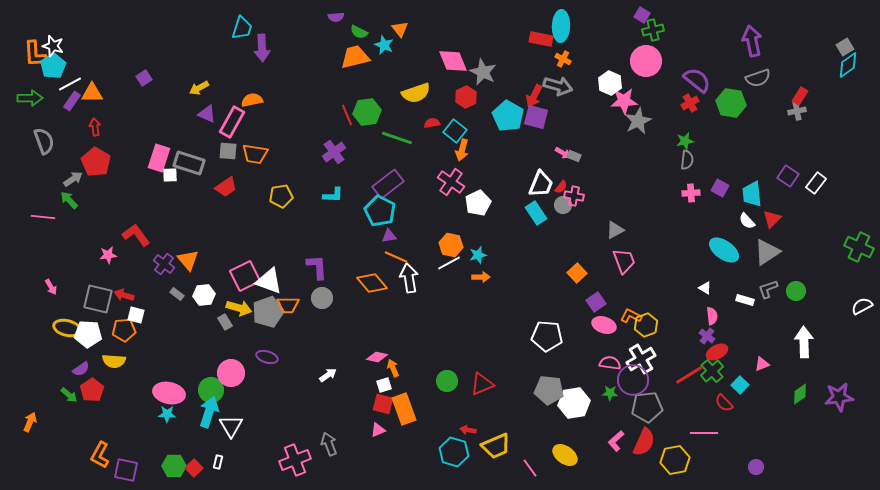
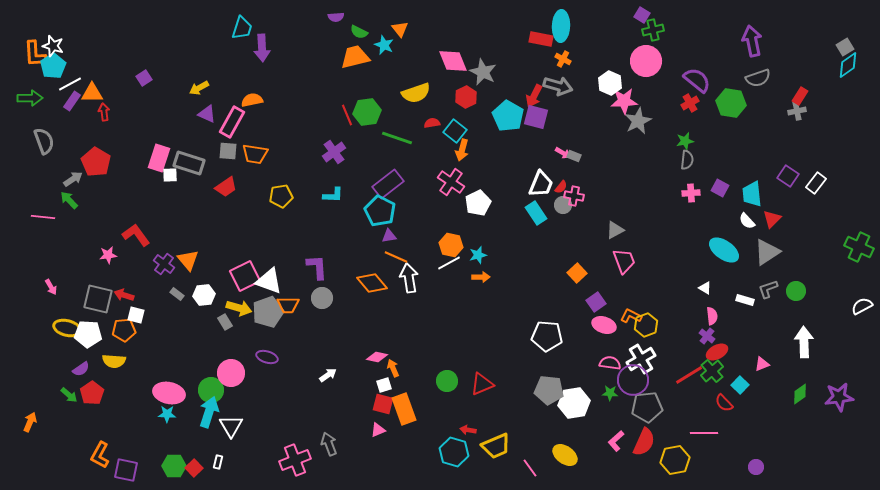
red arrow at (95, 127): moved 9 px right, 15 px up
red pentagon at (92, 390): moved 3 px down
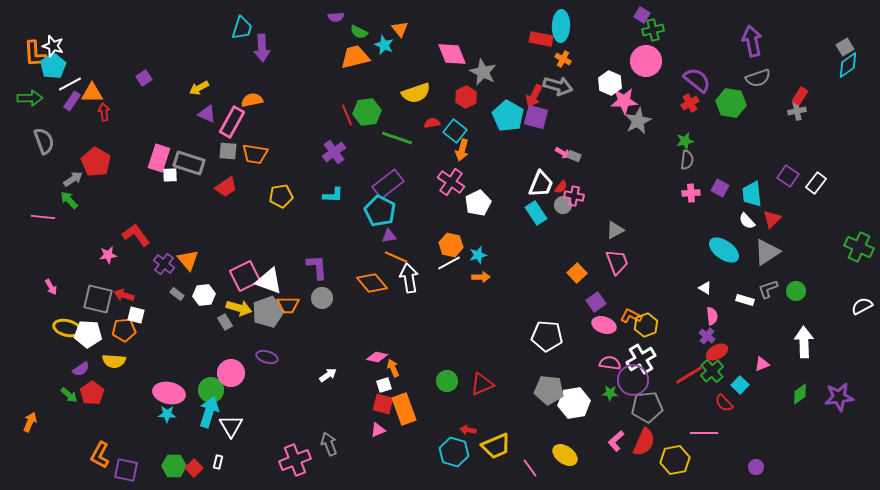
pink diamond at (453, 61): moved 1 px left, 7 px up
pink trapezoid at (624, 261): moved 7 px left, 1 px down
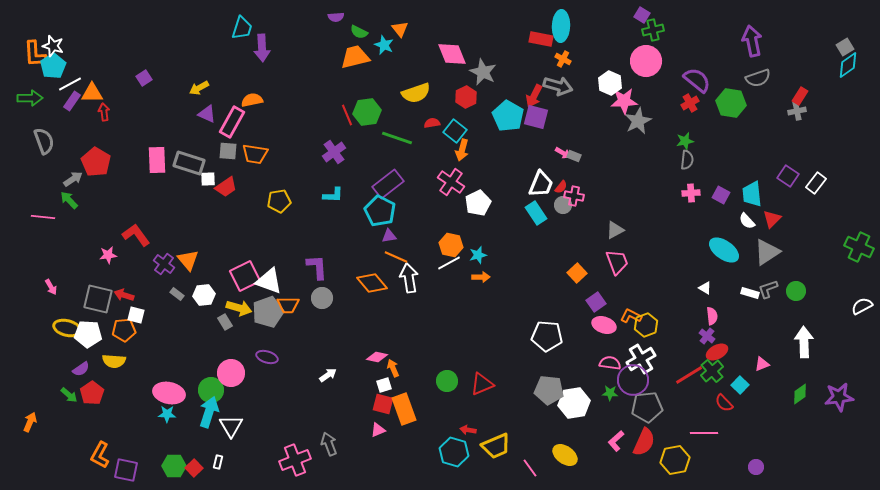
pink rectangle at (159, 158): moved 2 px left, 2 px down; rotated 20 degrees counterclockwise
white square at (170, 175): moved 38 px right, 4 px down
purple square at (720, 188): moved 1 px right, 7 px down
yellow pentagon at (281, 196): moved 2 px left, 5 px down
white rectangle at (745, 300): moved 5 px right, 7 px up
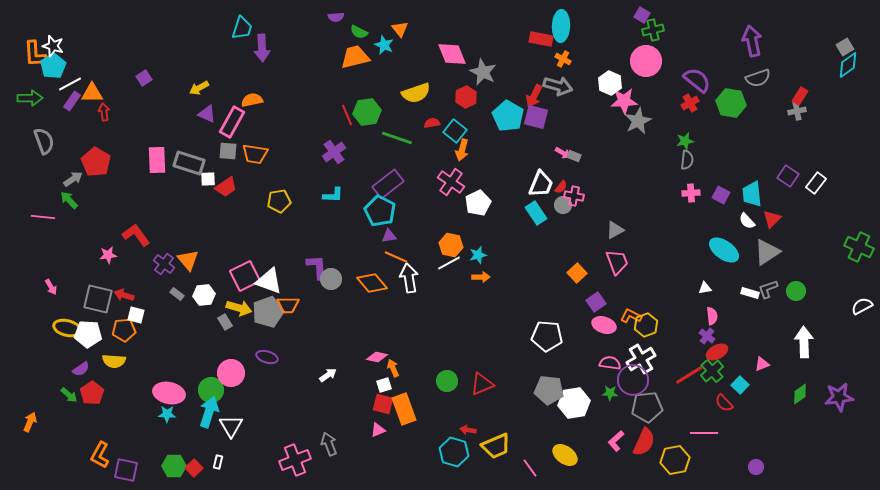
white triangle at (705, 288): rotated 40 degrees counterclockwise
gray circle at (322, 298): moved 9 px right, 19 px up
